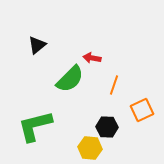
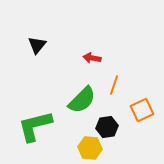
black triangle: rotated 12 degrees counterclockwise
green semicircle: moved 12 px right, 21 px down
black hexagon: rotated 10 degrees counterclockwise
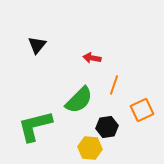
green semicircle: moved 3 px left
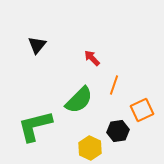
red arrow: rotated 36 degrees clockwise
black hexagon: moved 11 px right, 4 px down
yellow hexagon: rotated 20 degrees clockwise
